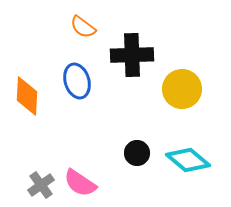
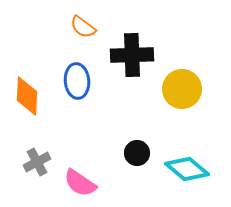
blue ellipse: rotated 12 degrees clockwise
cyan diamond: moved 1 px left, 9 px down
gray cross: moved 4 px left, 23 px up; rotated 8 degrees clockwise
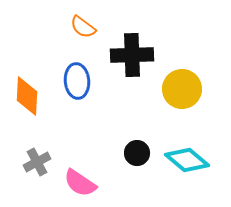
cyan diamond: moved 9 px up
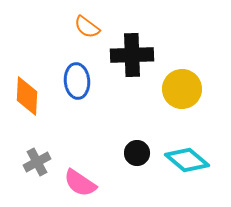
orange semicircle: moved 4 px right
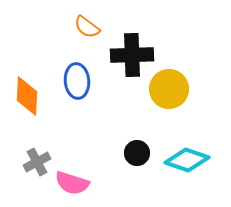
yellow circle: moved 13 px left
cyan diamond: rotated 21 degrees counterclockwise
pink semicircle: moved 8 px left; rotated 16 degrees counterclockwise
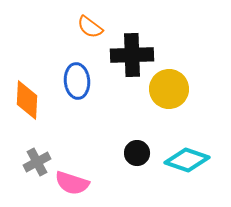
orange semicircle: moved 3 px right
orange diamond: moved 4 px down
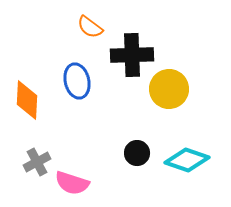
blue ellipse: rotated 8 degrees counterclockwise
